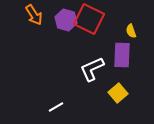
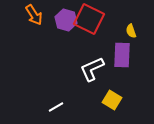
yellow square: moved 6 px left, 7 px down; rotated 18 degrees counterclockwise
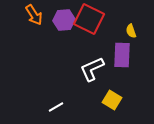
purple hexagon: moved 2 px left; rotated 20 degrees counterclockwise
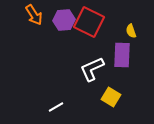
red square: moved 3 px down
yellow square: moved 1 px left, 3 px up
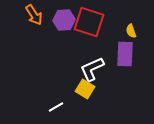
red square: rotated 8 degrees counterclockwise
purple rectangle: moved 3 px right, 1 px up
yellow square: moved 26 px left, 8 px up
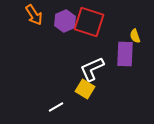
purple hexagon: moved 1 px right, 1 px down; rotated 20 degrees counterclockwise
yellow semicircle: moved 4 px right, 5 px down
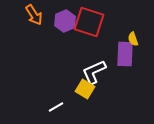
yellow semicircle: moved 2 px left, 3 px down
white L-shape: moved 2 px right, 3 px down
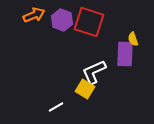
orange arrow: rotated 80 degrees counterclockwise
purple hexagon: moved 3 px left, 1 px up; rotated 15 degrees counterclockwise
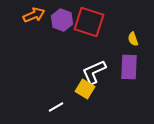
purple rectangle: moved 4 px right, 13 px down
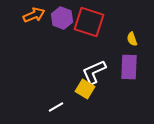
purple hexagon: moved 2 px up
yellow semicircle: moved 1 px left
